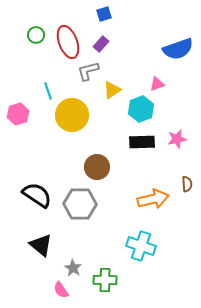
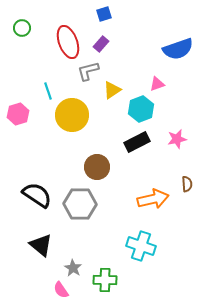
green circle: moved 14 px left, 7 px up
black rectangle: moved 5 px left; rotated 25 degrees counterclockwise
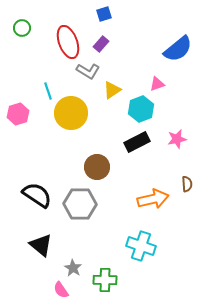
blue semicircle: rotated 20 degrees counterclockwise
gray L-shape: rotated 135 degrees counterclockwise
yellow circle: moved 1 px left, 2 px up
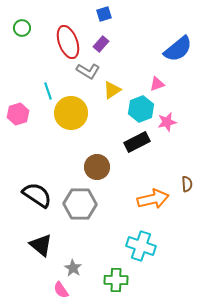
pink star: moved 10 px left, 17 px up
green cross: moved 11 px right
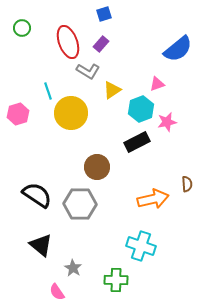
pink semicircle: moved 4 px left, 2 px down
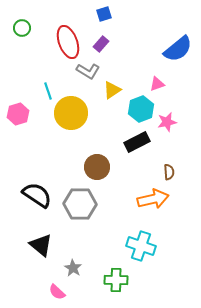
brown semicircle: moved 18 px left, 12 px up
pink semicircle: rotated 12 degrees counterclockwise
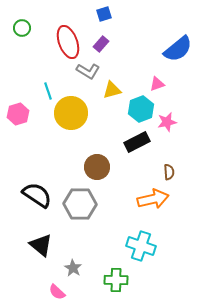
yellow triangle: rotated 18 degrees clockwise
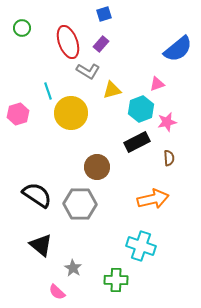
brown semicircle: moved 14 px up
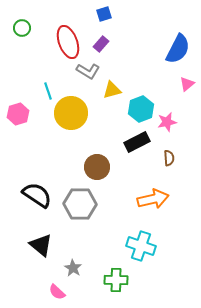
blue semicircle: rotated 24 degrees counterclockwise
pink triangle: moved 30 px right; rotated 21 degrees counterclockwise
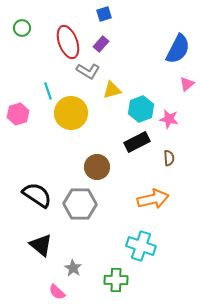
pink star: moved 2 px right, 3 px up; rotated 24 degrees clockwise
